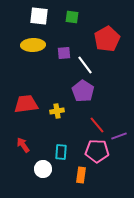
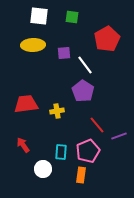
pink pentagon: moved 9 px left; rotated 25 degrees counterclockwise
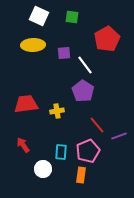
white square: rotated 18 degrees clockwise
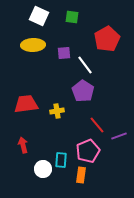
red arrow: rotated 21 degrees clockwise
cyan rectangle: moved 8 px down
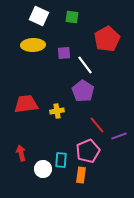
red arrow: moved 2 px left, 8 px down
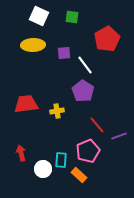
orange rectangle: moved 2 px left; rotated 56 degrees counterclockwise
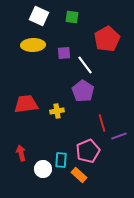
red line: moved 5 px right, 2 px up; rotated 24 degrees clockwise
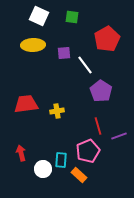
purple pentagon: moved 18 px right
red line: moved 4 px left, 3 px down
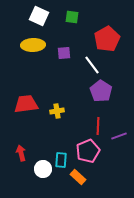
white line: moved 7 px right
red line: rotated 18 degrees clockwise
orange rectangle: moved 1 px left, 2 px down
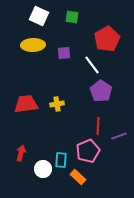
yellow cross: moved 7 px up
red arrow: rotated 28 degrees clockwise
